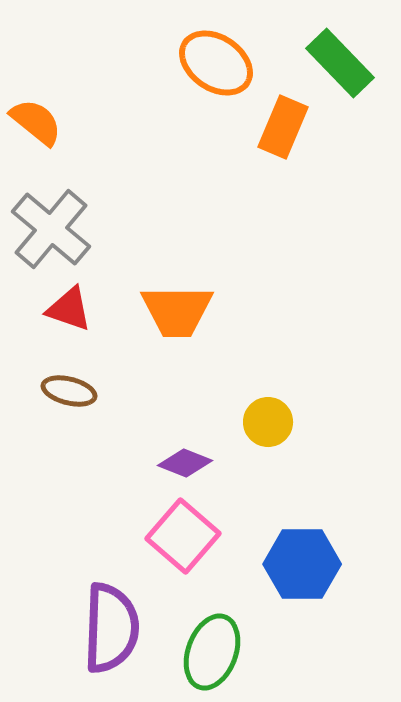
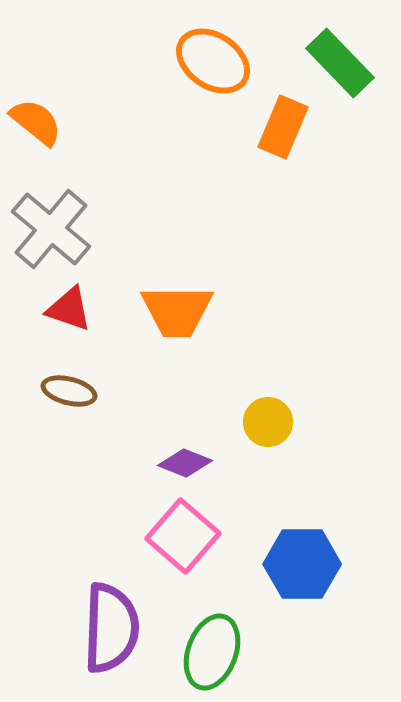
orange ellipse: moved 3 px left, 2 px up
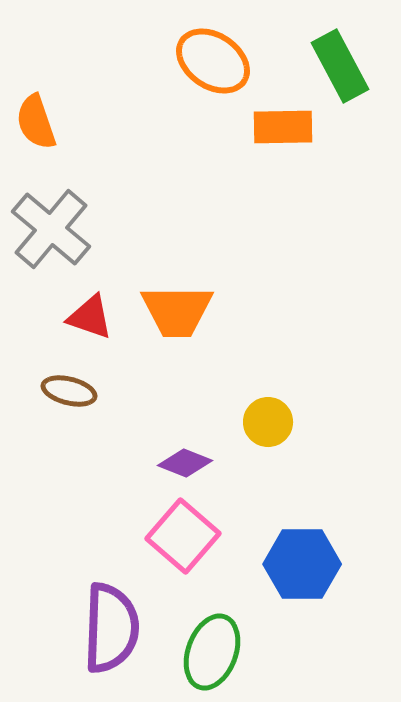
green rectangle: moved 3 px down; rotated 16 degrees clockwise
orange semicircle: rotated 148 degrees counterclockwise
orange rectangle: rotated 66 degrees clockwise
red triangle: moved 21 px right, 8 px down
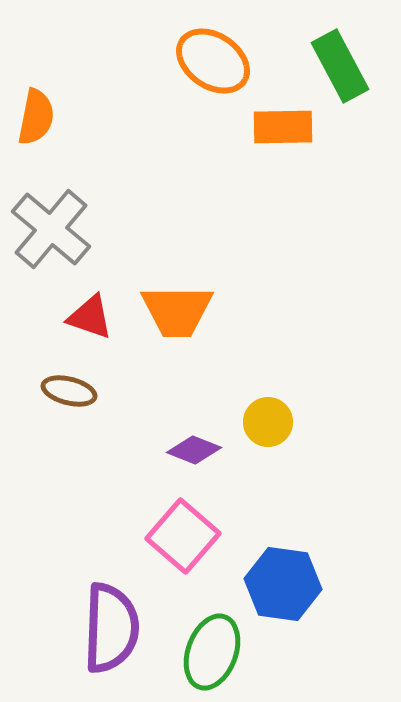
orange semicircle: moved 5 px up; rotated 150 degrees counterclockwise
purple diamond: moved 9 px right, 13 px up
blue hexagon: moved 19 px left, 20 px down; rotated 8 degrees clockwise
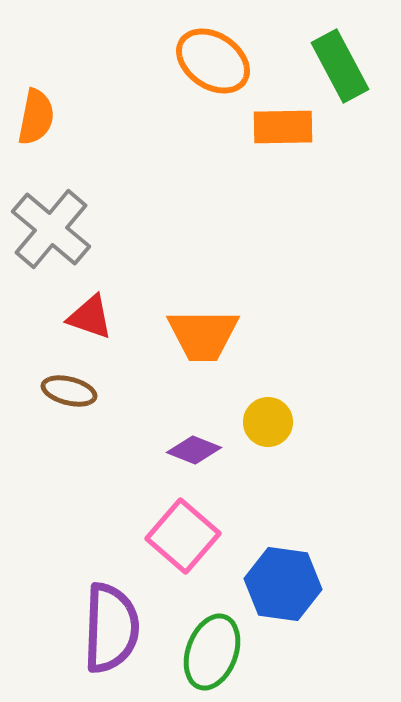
orange trapezoid: moved 26 px right, 24 px down
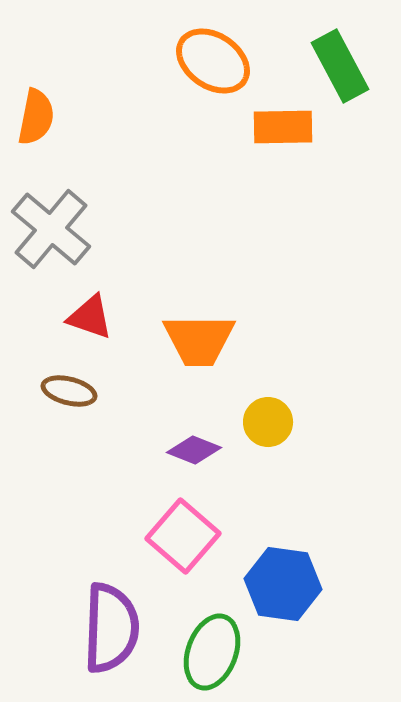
orange trapezoid: moved 4 px left, 5 px down
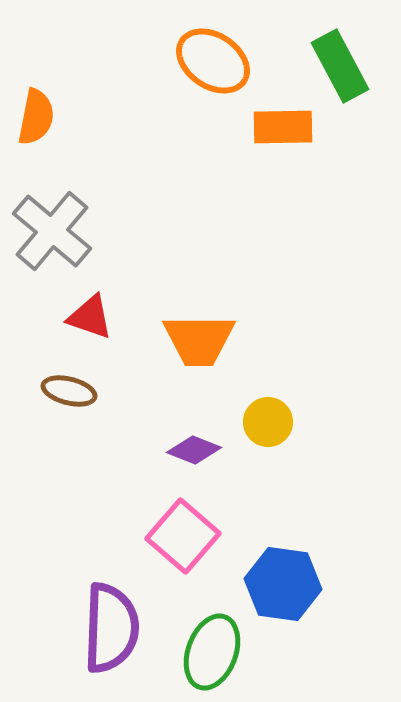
gray cross: moved 1 px right, 2 px down
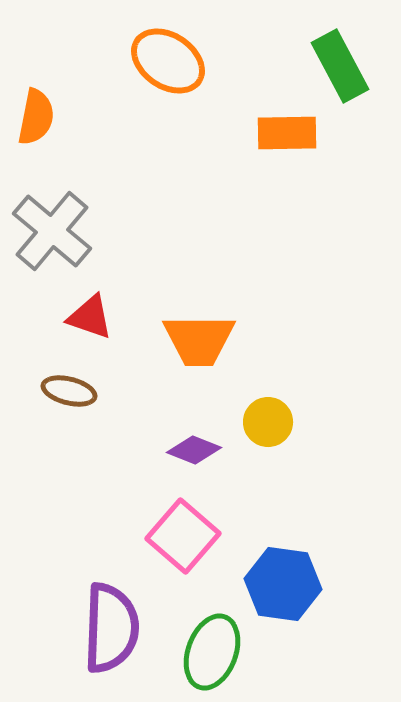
orange ellipse: moved 45 px left
orange rectangle: moved 4 px right, 6 px down
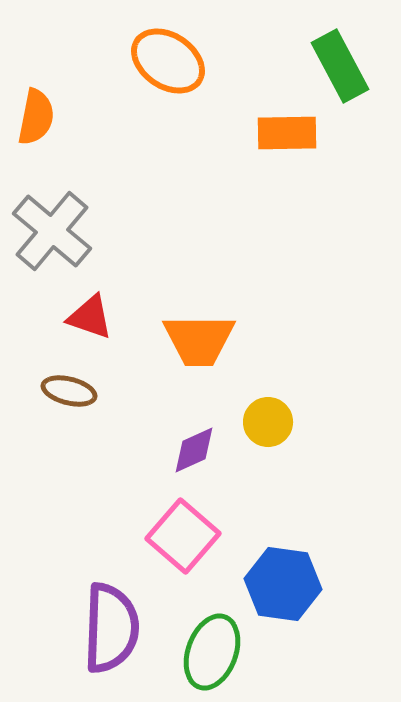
purple diamond: rotated 46 degrees counterclockwise
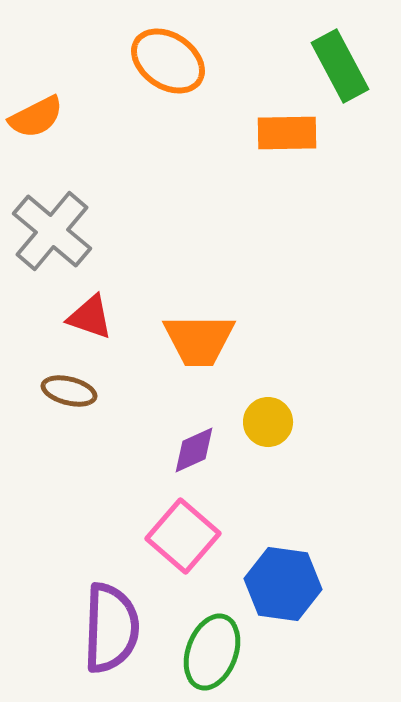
orange semicircle: rotated 52 degrees clockwise
